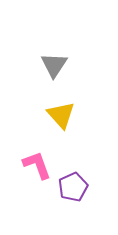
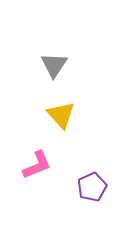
pink L-shape: rotated 88 degrees clockwise
purple pentagon: moved 19 px right
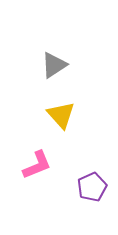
gray triangle: rotated 24 degrees clockwise
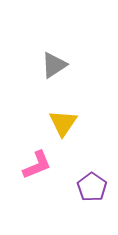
yellow triangle: moved 2 px right, 8 px down; rotated 16 degrees clockwise
purple pentagon: rotated 12 degrees counterclockwise
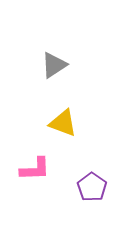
yellow triangle: rotated 44 degrees counterclockwise
pink L-shape: moved 2 px left, 4 px down; rotated 20 degrees clockwise
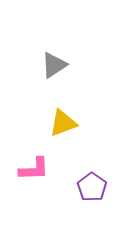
yellow triangle: rotated 40 degrees counterclockwise
pink L-shape: moved 1 px left
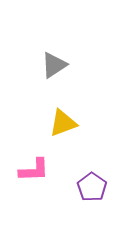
pink L-shape: moved 1 px down
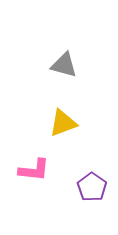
gray triangle: moved 10 px right; rotated 48 degrees clockwise
pink L-shape: rotated 8 degrees clockwise
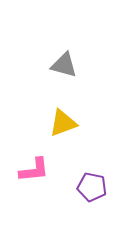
pink L-shape: rotated 12 degrees counterclockwise
purple pentagon: rotated 24 degrees counterclockwise
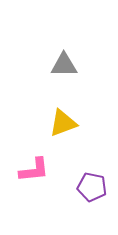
gray triangle: rotated 16 degrees counterclockwise
